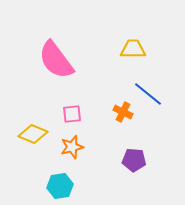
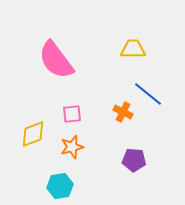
yellow diamond: rotated 44 degrees counterclockwise
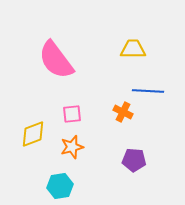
blue line: moved 3 px up; rotated 36 degrees counterclockwise
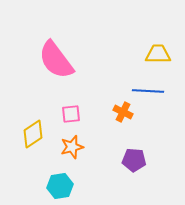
yellow trapezoid: moved 25 px right, 5 px down
pink square: moved 1 px left
yellow diamond: rotated 12 degrees counterclockwise
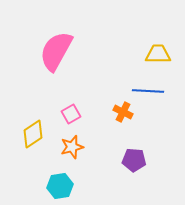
pink semicircle: moved 9 px up; rotated 66 degrees clockwise
pink square: rotated 24 degrees counterclockwise
